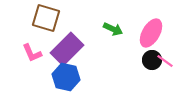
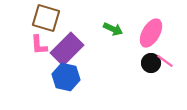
pink L-shape: moved 7 px right, 8 px up; rotated 20 degrees clockwise
black circle: moved 1 px left, 3 px down
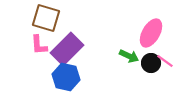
green arrow: moved 16 px right, 27 px down
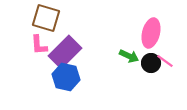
pink ellipse: rotated 16 degrees counterclockwise
purple rectangle: moved 2 px left, 3 px down
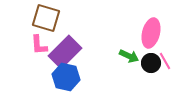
pink line: rotated 24 degrees clockwise
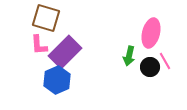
green arrow: rotated 78 degrees clockwise
black circle: moved 1 px left, 4 px down
blue hexagon: moved 9 px left, 3 px down; rotated 24 degrees clockwise
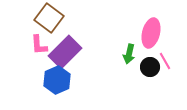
brown square: moved 3 px right; rotated 20 degrees clockwise
green arrow: moved 2 px up
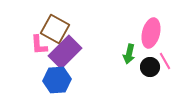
brown square: moved 6 px right, 11 px down; rotated 8 degrees counterclockwise
blue hexagon: rotated 20 degrees clockwise
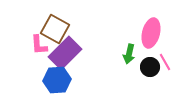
purple rectangle: moved 1 px down
pink line: moved 1 px down
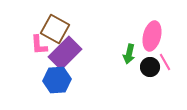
pink ellipse: moved 1 px right, 3 px down
